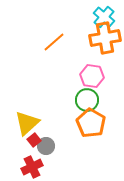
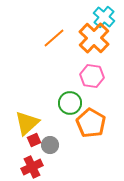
orange cross: moved 11 px left; rotated 36 degrees counterclockwise
orange line: moved 4 px up
green circle: moved 17 px left, 3 px down
red square: rotated 16 degrees clockwise
gray circle: moved 4 px right, 1 px up
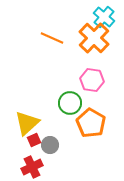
orange line: moved 2 px left; rotated 65 degrees clockwise
pink hexagon: moved 4 px down
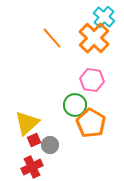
orange line: rotated 25 degrees clockwise
green circle: moved 5 px right, 2 px down
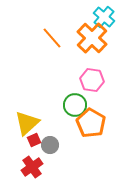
orange cross: moved 2 px left
red cross: rotated 10 degrees counterclockwise
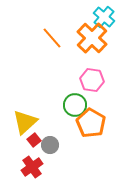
yellow triangle: moved 2 px left, 1 px up
red square: rotated 16 degrees counterclockwise
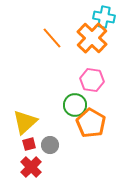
cyan cross: rotated 30 degrees counterclockwise
red square: moved 5 px left, 4 px down; rotated 24 degrees clockwise
red cross: moved 1 px left; rotated 10 degrees counterclockwise
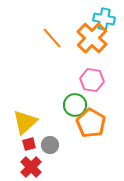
cyan cross: moved 2 px down
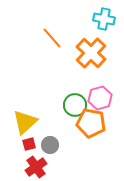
orange cross: moved 1 px left, 15 px down
pink hexagon: moved 8 px right, 18 px down; rotated 25 degrees counterclockwise
orange pentagon: rotated 20 degrees counterclockwise
red cross: moved 5 px right; rotated 10 degrees clockwise
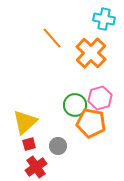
gray circle: moved 8 px right, 1 px down
